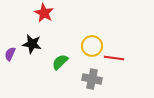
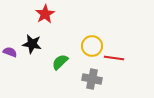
red star: moved 1 px right, 1 px down; rotated 12 degrees clockwise
purple semicircle: moved 2 px up; rotated 88 degrees clockwise
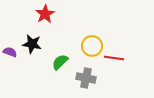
gray cross: moved 6 px left, 1 px up
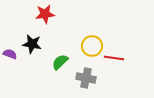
red star: rotated 24 degrees clockwise
purple semicircle: moved 2 px down
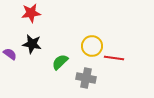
red star: moved 14 px left, 1 px up
purple semicircle: rotated 16 degrees clockwise
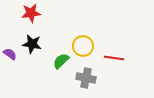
yellow circle: moved 9 px left
green semicircle: moved 1 px right, 1 px up
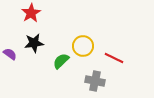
red star: rotated 24 degrees counterclockwise
black star: moved 2 px right, 1 px up; rotated 18 degrees counterclockwise
red line: rotated 18 degrees clockwise
gray cross: moved 9 px right, 3 px down
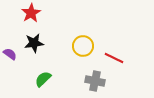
green semicircle: moved 18 px left, 18 px down
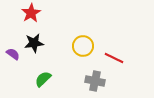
purple semicircle: moved 3 px right
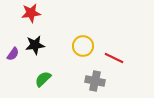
red star: rotated 24 degrees clockwise
black star: moved 1 px right, 2 px down
purple semicircle: rotated 88 degrees clockwise
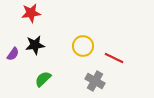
gray cross: rotated 18 degrees clockwise
